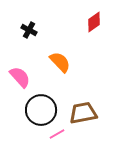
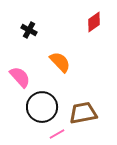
black circle: moved 1 px right, 3 px up
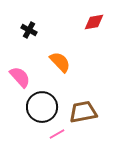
red diamond: rotated 25 degrees clockwise
brown trapezoid: moved 1 px up
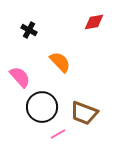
brown trapezoid: moved 1 px right, 1 px down; rotated 148 degrees counterclockwise
pink line: moved 1 px right
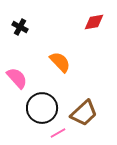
black cross: moved 9 px left, 3 px up
pink semicircle: moved 3 px left, 1 px down
black circle: moved 1 px down
brown trapezoid: rotated 64 degrees counterclockwise
pink line: moved 1 px up
